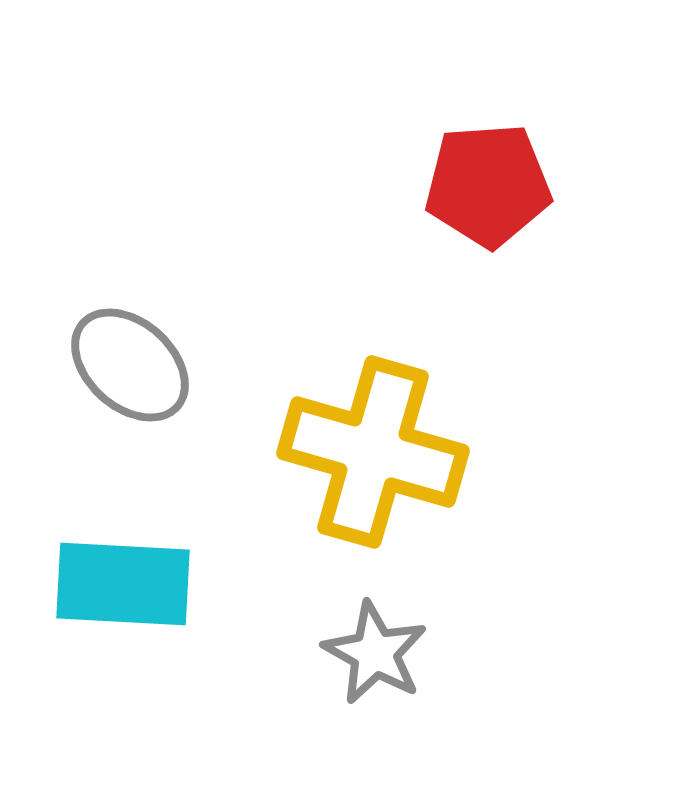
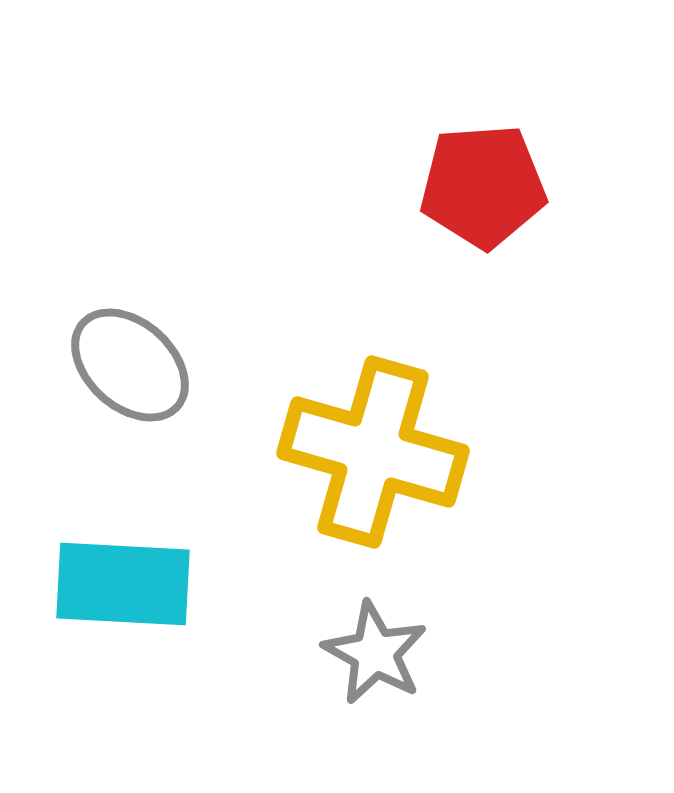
red pentagon: moved 5 px left, 1 px down
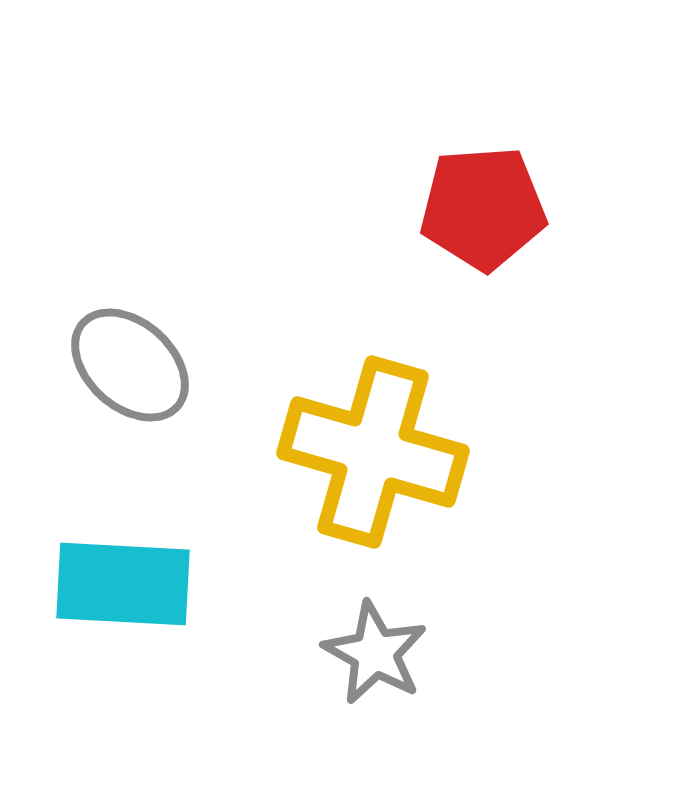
red pentagon: moved 22 px down
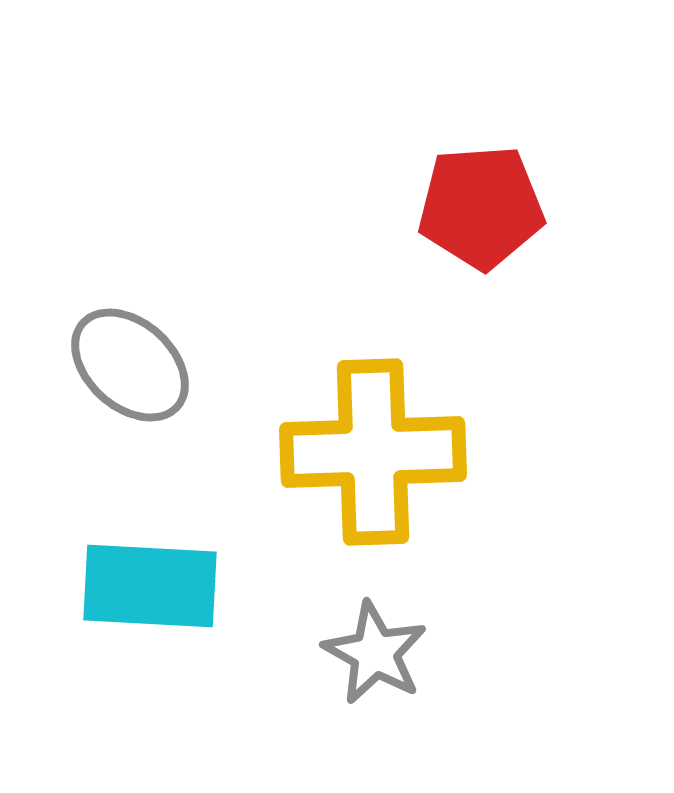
red pentagon: moved 2 px left, 1 px up
yellow cross: rotated 18 degrees counterclockwise
cyan rectangle: moved 27 px right, 2 px down
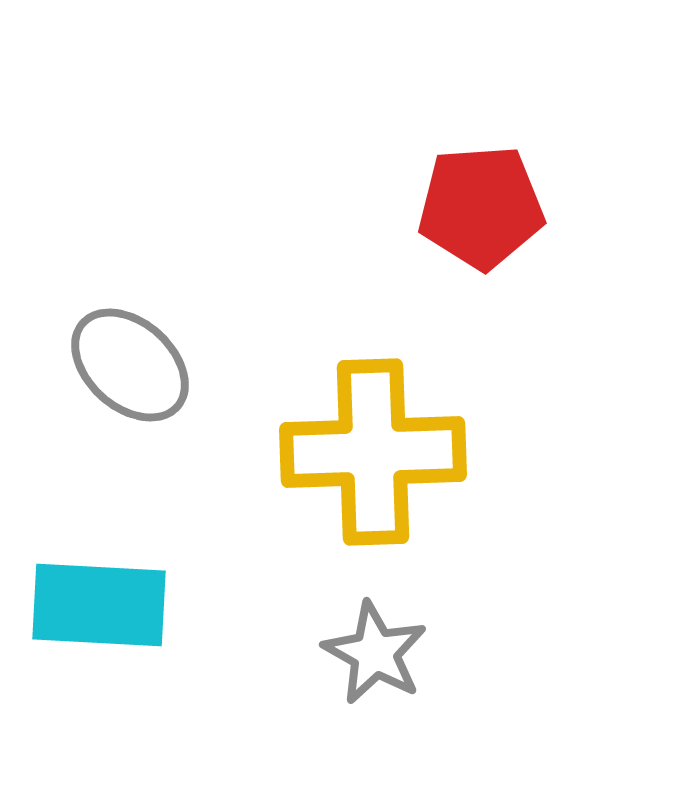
cyan rectangle: moved 51 px left, 19 px down
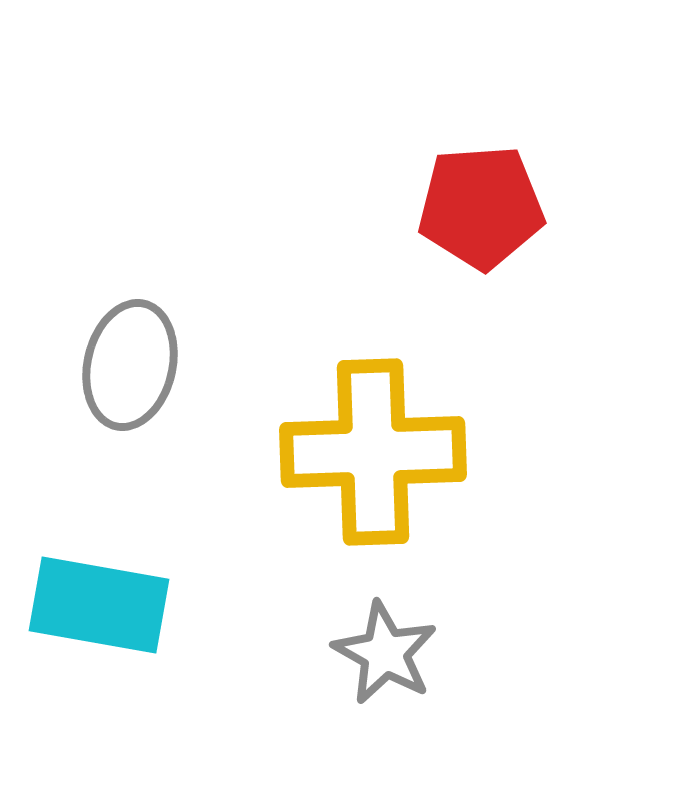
gray ellipse: rotated 61 degrees clockwise
cyan rectangle: rotated 7 degrees clockwise
gray star: moved 10 px right
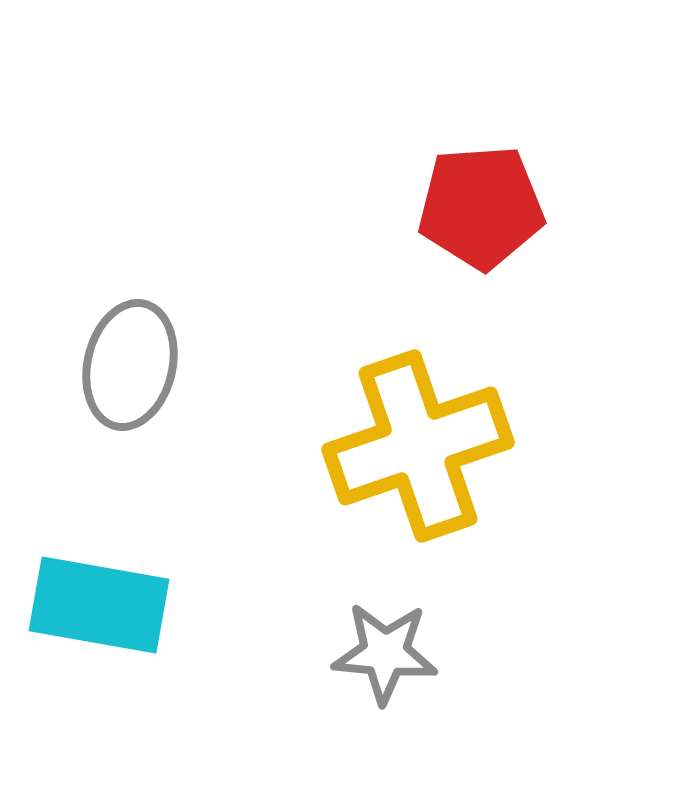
yellow cross: moved 45 px right, 6 px up; rotated 17 degrees counterclockwise
gray star: rotated 24 degrees counterclockwise
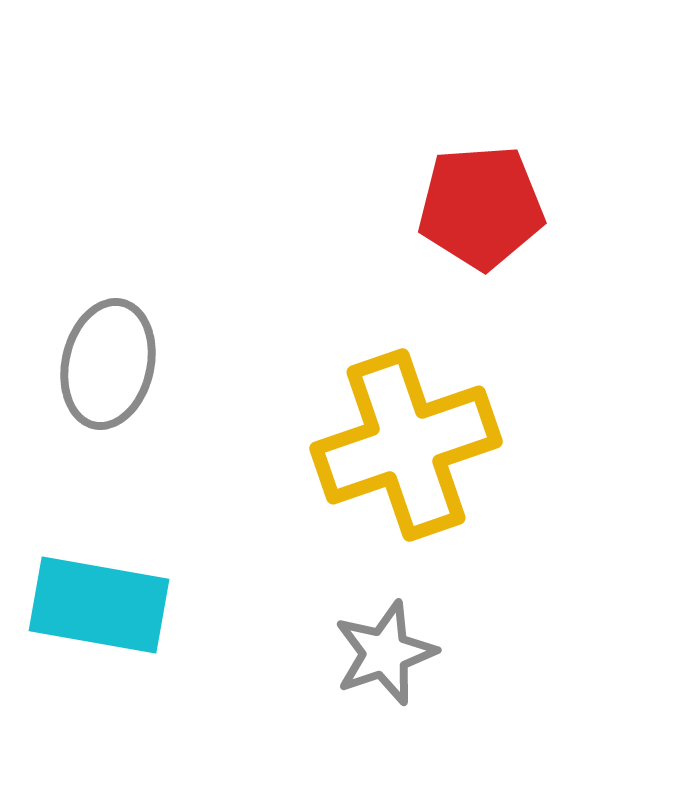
gray ellipse: moved 22 px left, 1 px up
yellow cross: moved 12 px left, 1 px up
gray star: rotated 24 degrees counterclockwise
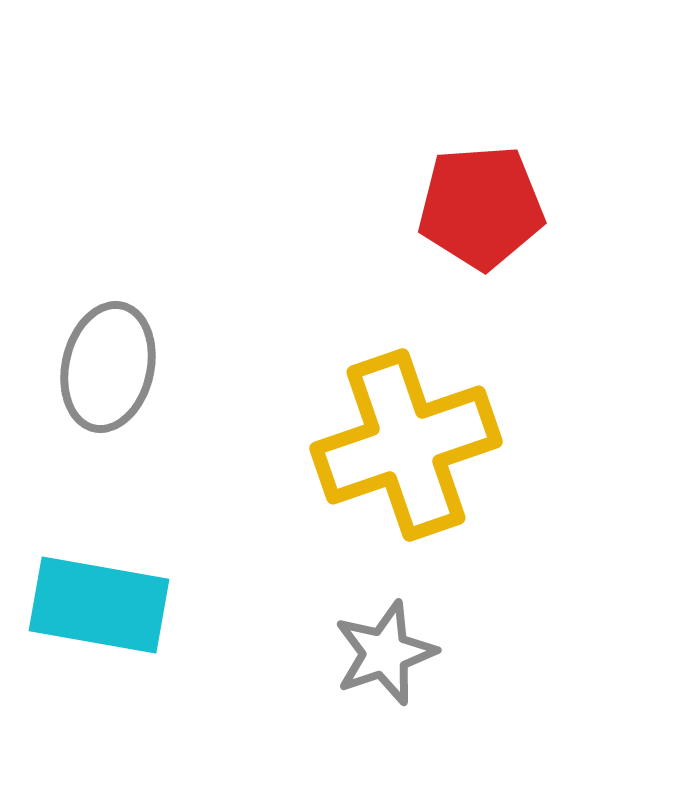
gray ellipse: moved 3 px down
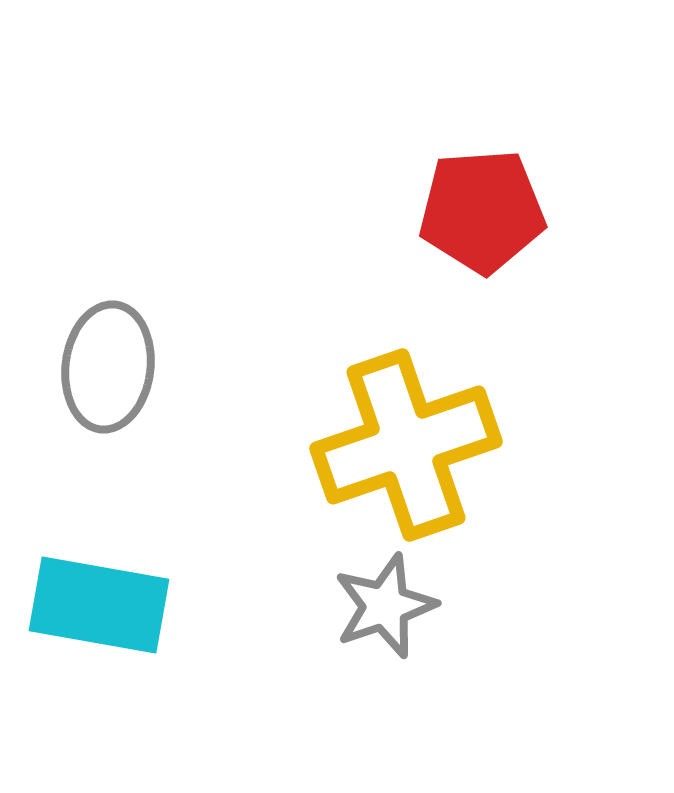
red pentagon: moved 1 px right, 4 px down
gray ellipse: rotated 6 degrees counterclockwise
gray star: moved 47 px up
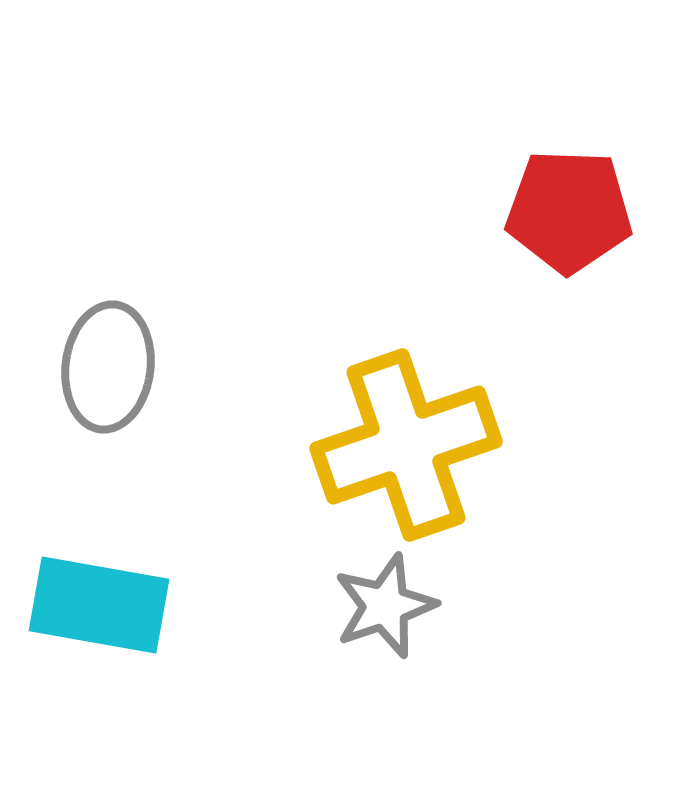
red pentagon: moved 87 px right; rotated 6 degrees clockwise
